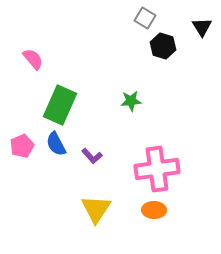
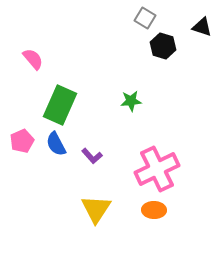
black triangle: rotated 40 degrees counterclockwise
pink pentagon: moved 5 px up
pink cross: rotated 18 degrees counterclockwise
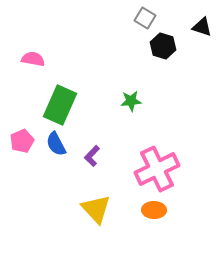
pink semicircle: rotated 40 degrees counterclockwise
purple L-shape: rotated 85 degrees clockwise
yellow triangle: rotated 16 degrees counterclockwise
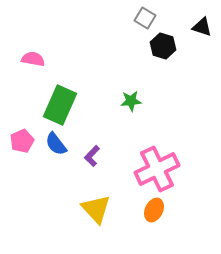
blue semicircle: rotated 10 degrees counterclockwise
orange ellipse: rotated 65 degrees counterclockwise
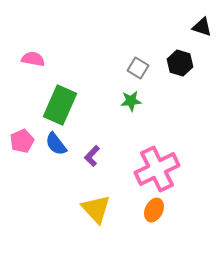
gray square: moved 7 px left, 50 px down
black hexagon: moved 17 px right, 17 px down
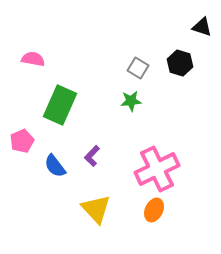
blue semicircle: moved 1 px left, 22 px down
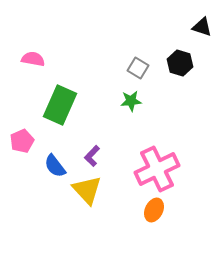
yellow triangle: moved 9 px left, 19 px up
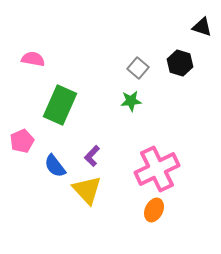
gray square: rotated 10 degrees clockwise
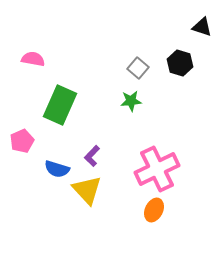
blue semicircle: moved 2 px right, 3 px down; rotated 35 degrees counterclockwise
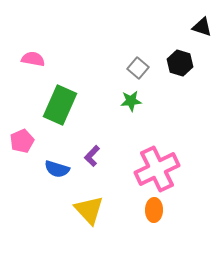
yellow triangle: moved 2 px right, 20 px down
orange ellipse: rotated 25 degrees counterclockwise
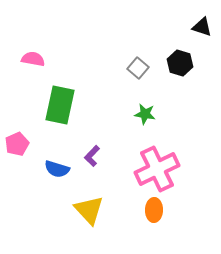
green star: moved 14 px right, 13 px down; rotated 15 degrees clockwise
green rectangle: rotated 12 degrees counterclockwise
pink pentagon: moved 5 px left, 3 px down
